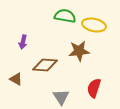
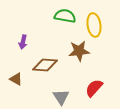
yellow ellipse: rotated 70 degrees clockwise
red semicircle: rotated 24 degrees clockwise
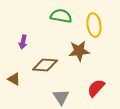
green semicircle: moved 4 px left
brown triangle: moved 2 px left
red semicircle: moved 2 px right
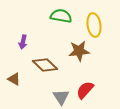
brown diamond: rotated 40 degrees clockwise
red semicircle: moved 11 px left, 2 px down
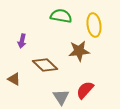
purple arrow: moved 1 px left, 1 px up
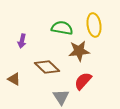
green semicircle: moved 1 px right, 12 px down
brown diamond: moved 2 px right, 2 px down
red semicircle: moved 2 px left, 9 px up
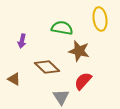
yellow ellipse: moved 6 px right, 6 px up
brown star: rotated 20 degrees clockwise
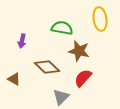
red semicircle: moved 3 px up
gray triangle: rotated 18 degrees clockwise
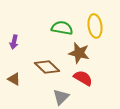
yellow ellipse: moved 5 px left, 7 px down
purple arrow: moved 8 px left, 1 px down
brown star: moved 2 px down
red semicircle: rotated 78 degrees clockwise
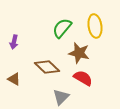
green semicircle: rotated 60 degrees counterclockwise
